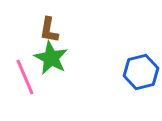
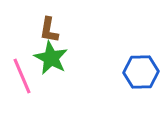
blue hexagon: rotated 12 degrees clockwise
pink line: moved 3 px left, 1 px up
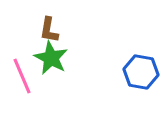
blue hexagon: rotated 12 degrees clockwise
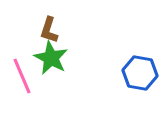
brown L-shape: rotated 8 degrees clockwise
blue hexagon: moved 1 px left, 1 px down
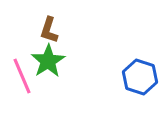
green star: moved 3 px left, 3 px down; rotated 12 degrees clockwise
blue hexagon: moved 4 px down; rotated 8 degrees clockwise
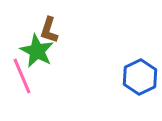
green star: moved 11 px left, 10 px up; rotated 12 degrees counterclockwise
blue hexagon: rotated 16 degrees clockwise
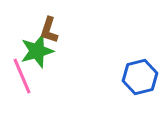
green star: rotated 28 degrees clockwise
blue hexagon: rotated 12 degrees clockwise
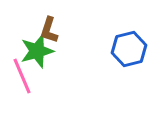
blue hexagon: moved 11 px left, 28 px up
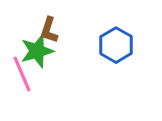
blue hexagon: moved 13 px left, 4 px up; rotated 16 degrees counterclockwise
pink line: moved 2 px up
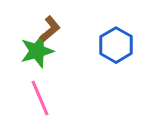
brown L-shape: moved 1 px right, 1 px up; rotated 148 degrees counterclockwise
pink line: moved 18 px right, 24 px down
